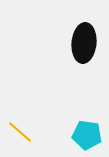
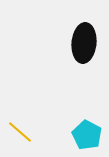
cyan pentagon: rotated 20 degrees clockwise
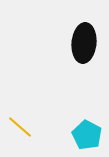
yellow line: moved 5 px up
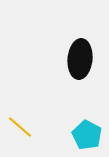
black ellipse: moved 4 px left, 16 px down
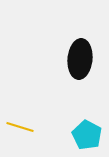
yellow line: rotated 24 degrees counterclockwise
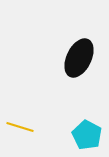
black ellipse: moved 1 px left, 1 px up; rotated 21 degrees clockwise
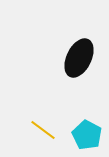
yellow line: moved 23 px right, 3 px down; rotated 20 degrees clockwise
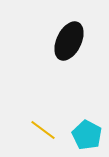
black ellipse: moved 10 px left, 17 px up
